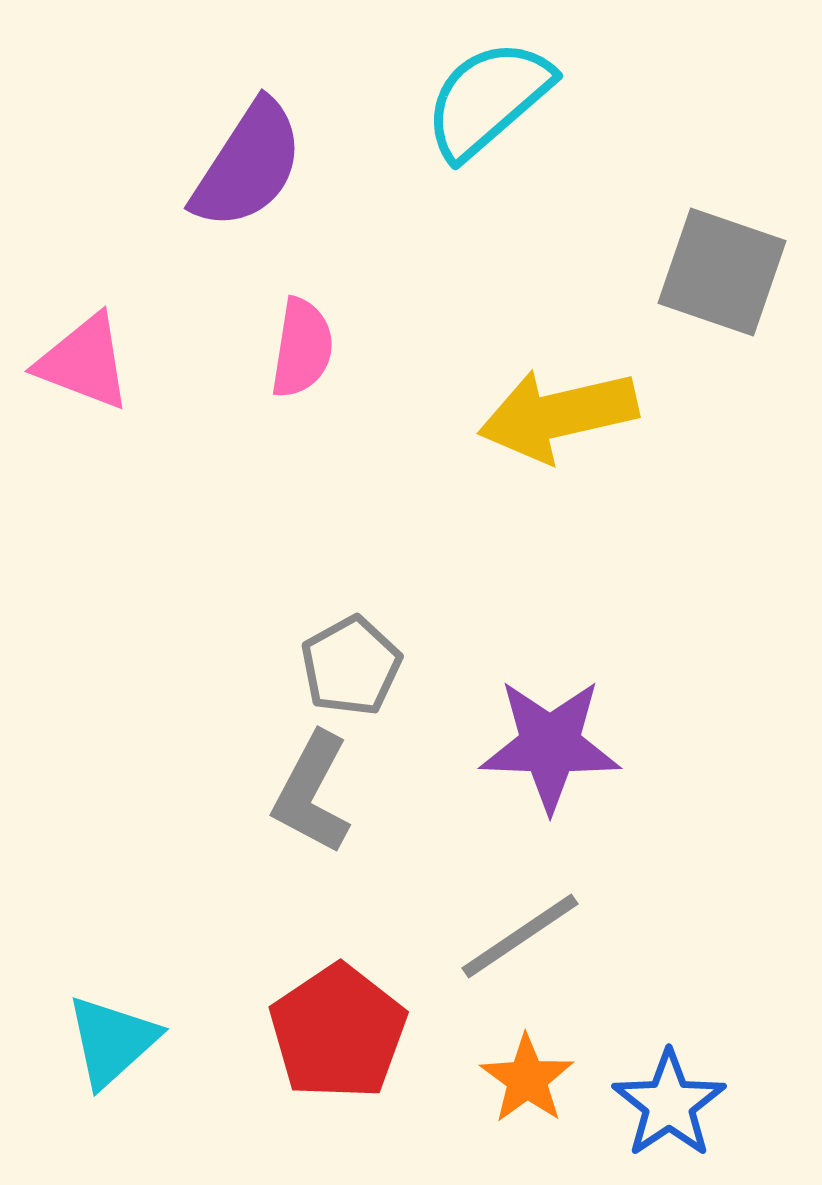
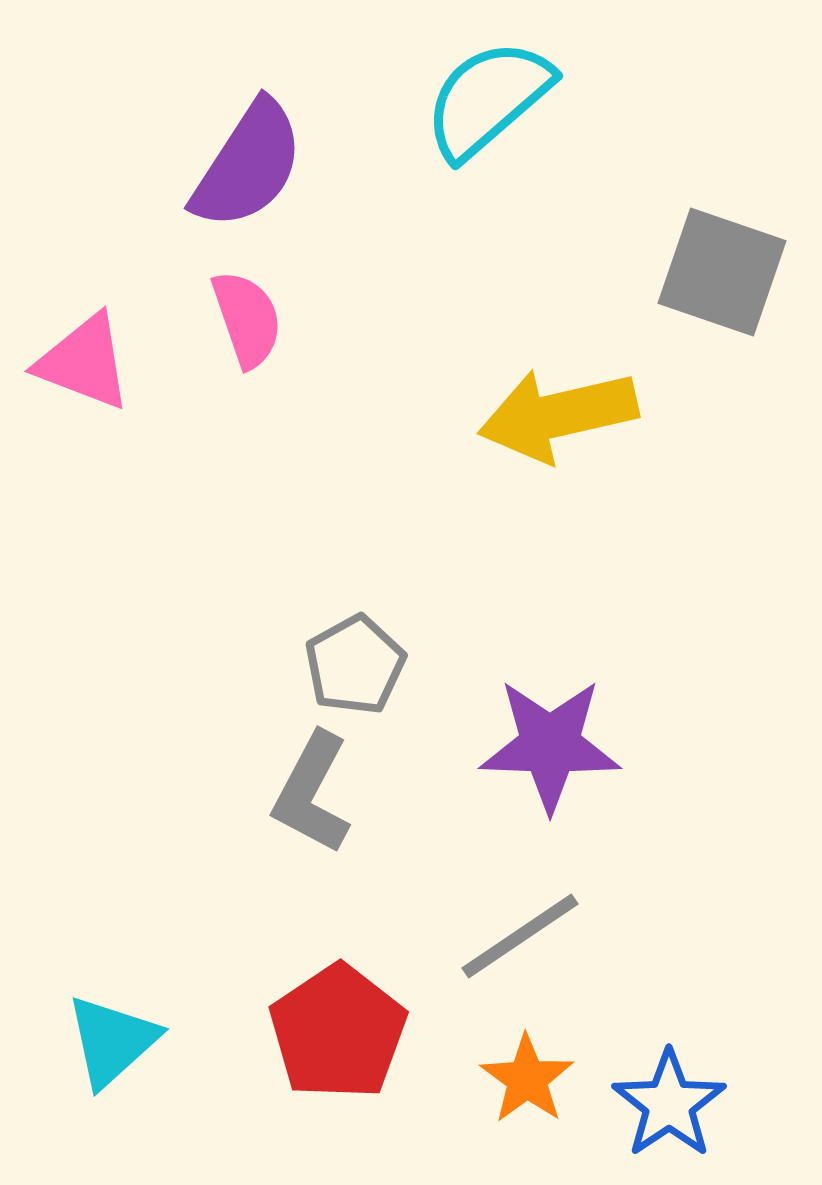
pink semicircle: moved 55 px left, 29 px up; rotated 28 degrees counterclockwise
gray pentagon: moved 4 px right, 1 px up
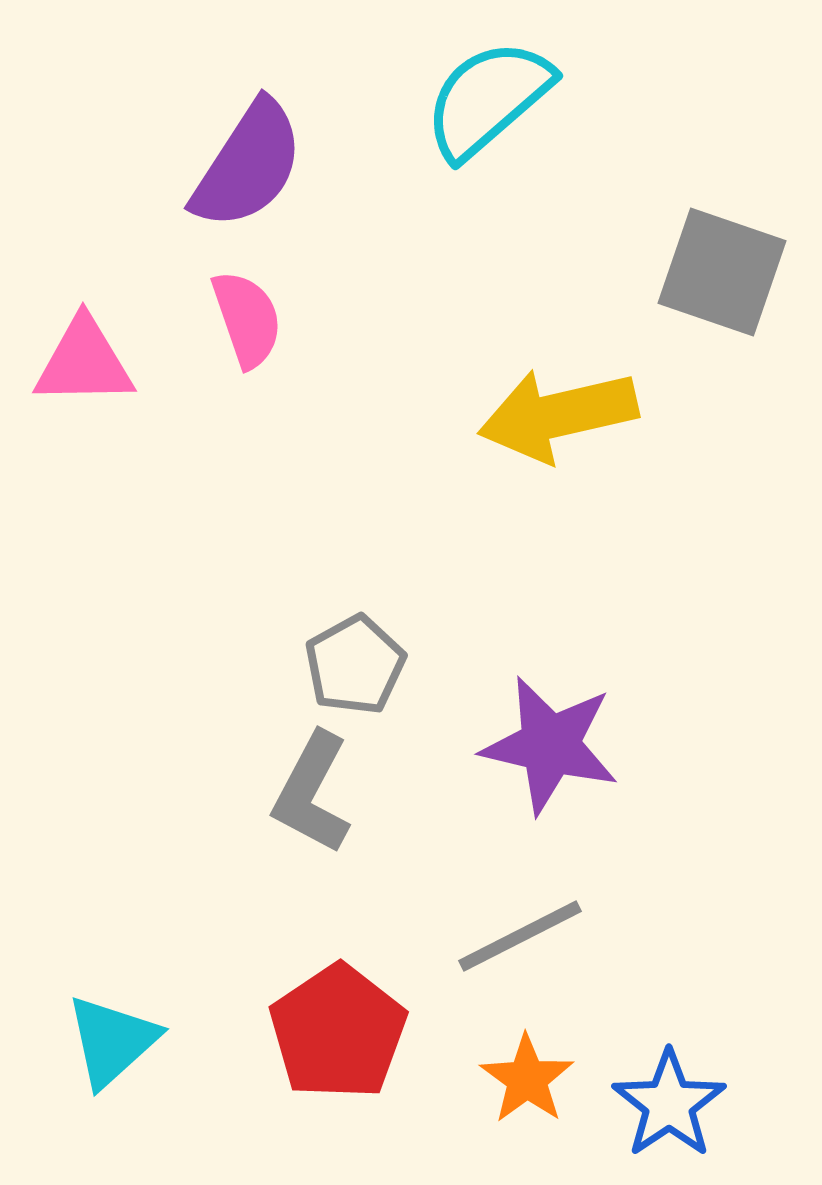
pink triangle: rotated 22 degrees counterclockwise
purple star: rotated 11 degrees clockwise
gray line: rotated 7 degrees clockwise
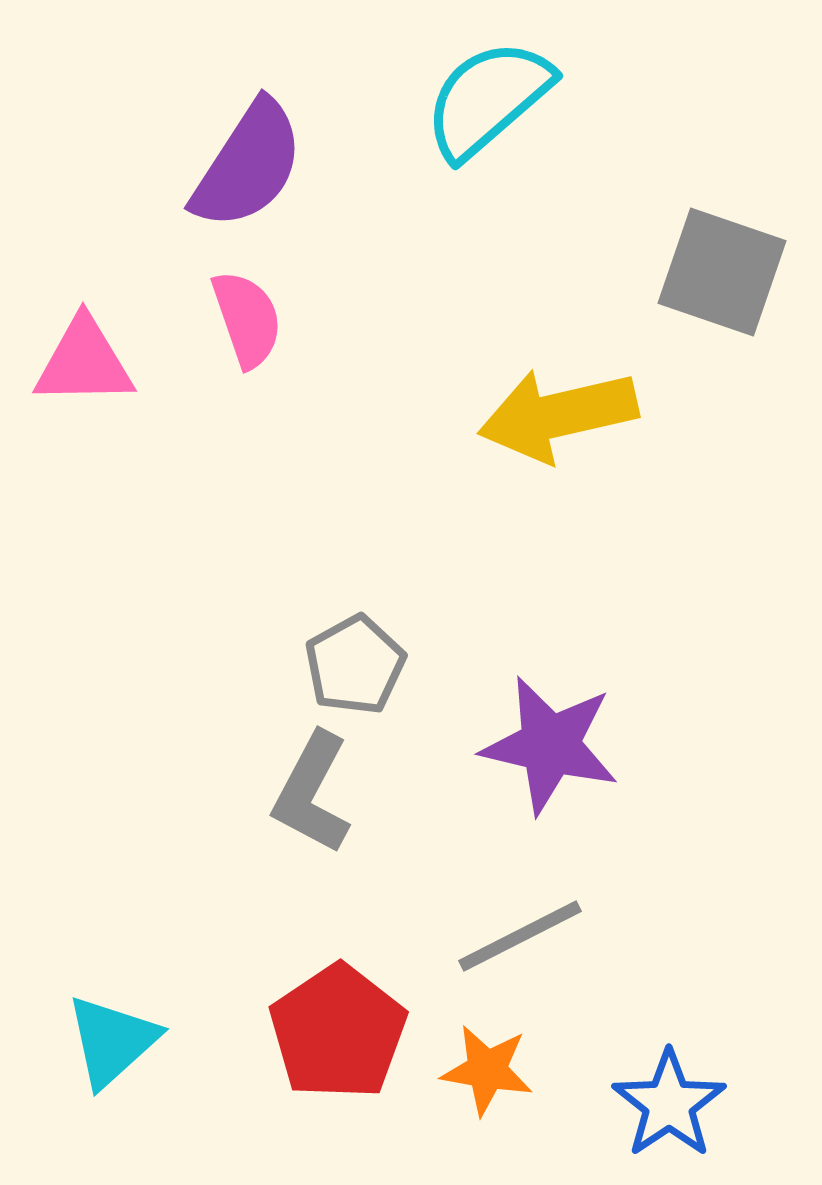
orange star: moved 40 px left, 9 px up; rotated 26 degrees counterclockwise
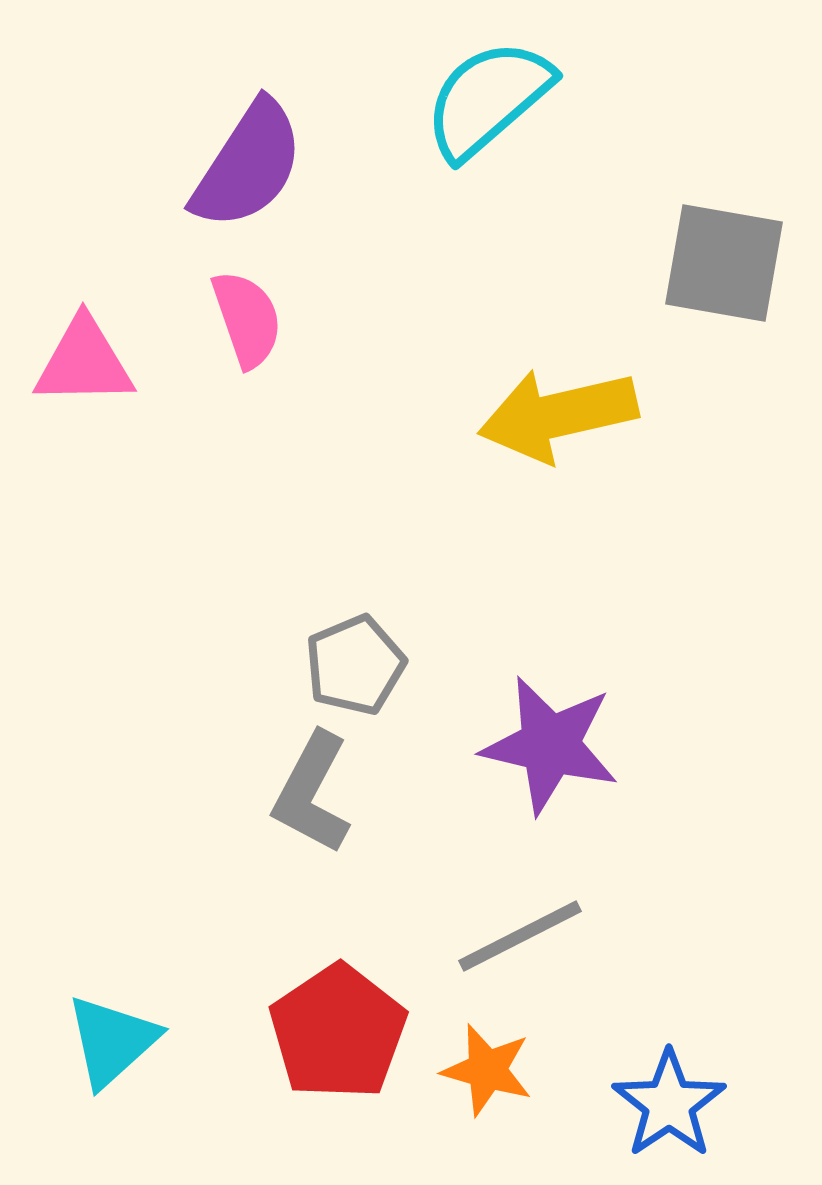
gray square: moved 2 px right, 9 px up; rotated 9 degrees counterclockwise
gray pentagon: rotated 6 degrees clockwise
orange star: rotated 6 degrees clockwise
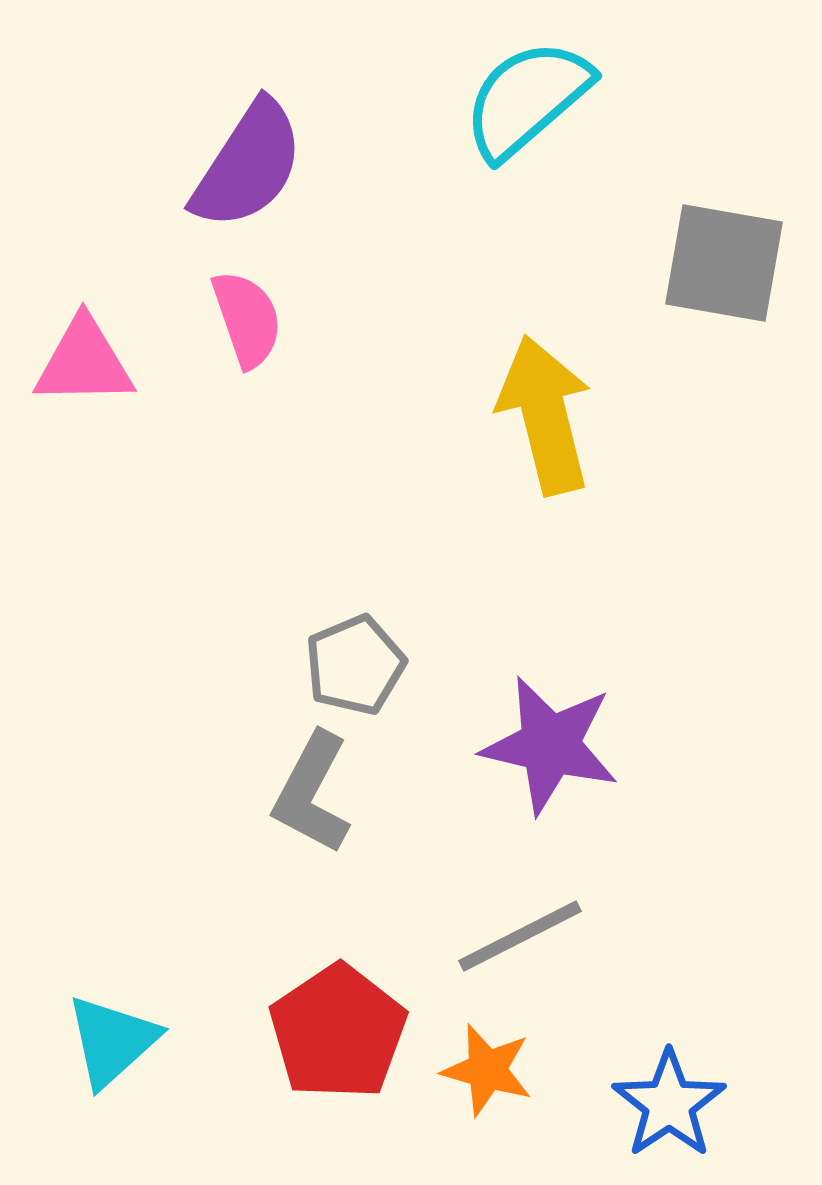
cyan semicircle: moved 39 px right
yellow arrow: moved 13 px left; rotated 89 degrees clockwise
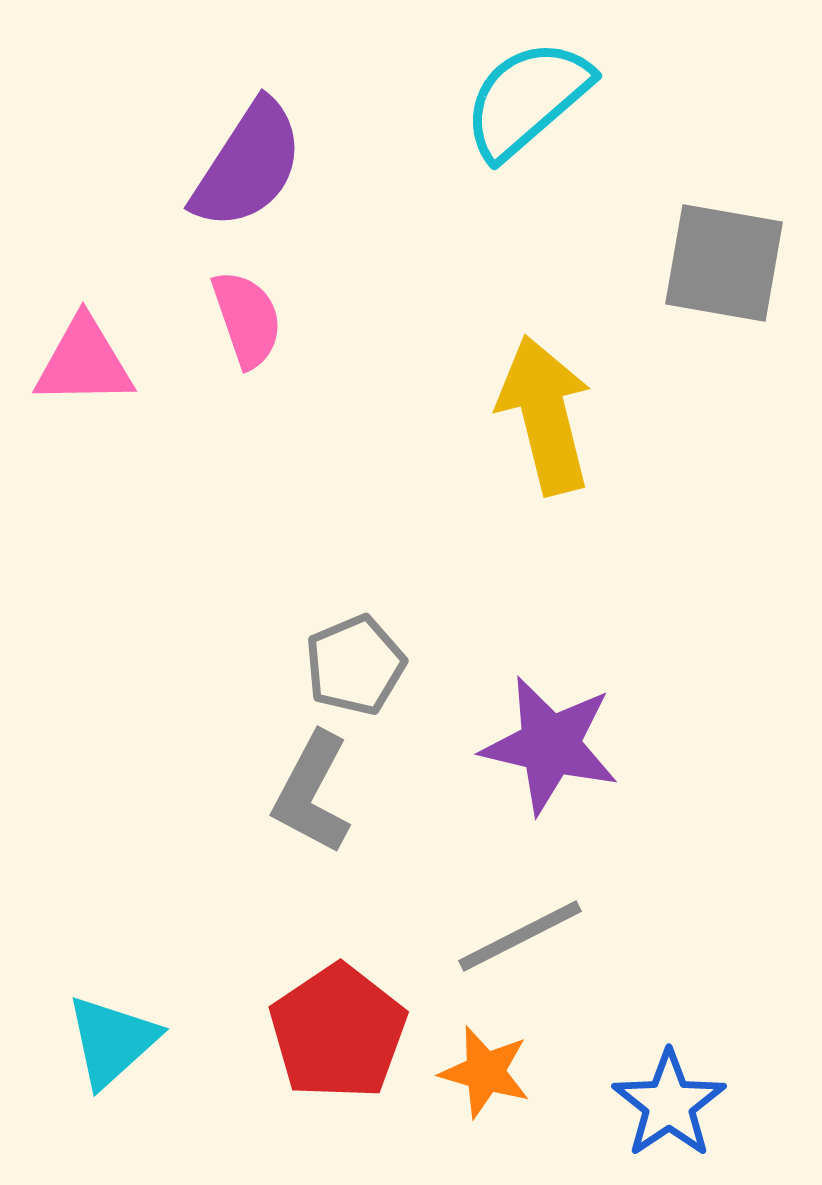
orange star: moved 2 px left, 2 px down
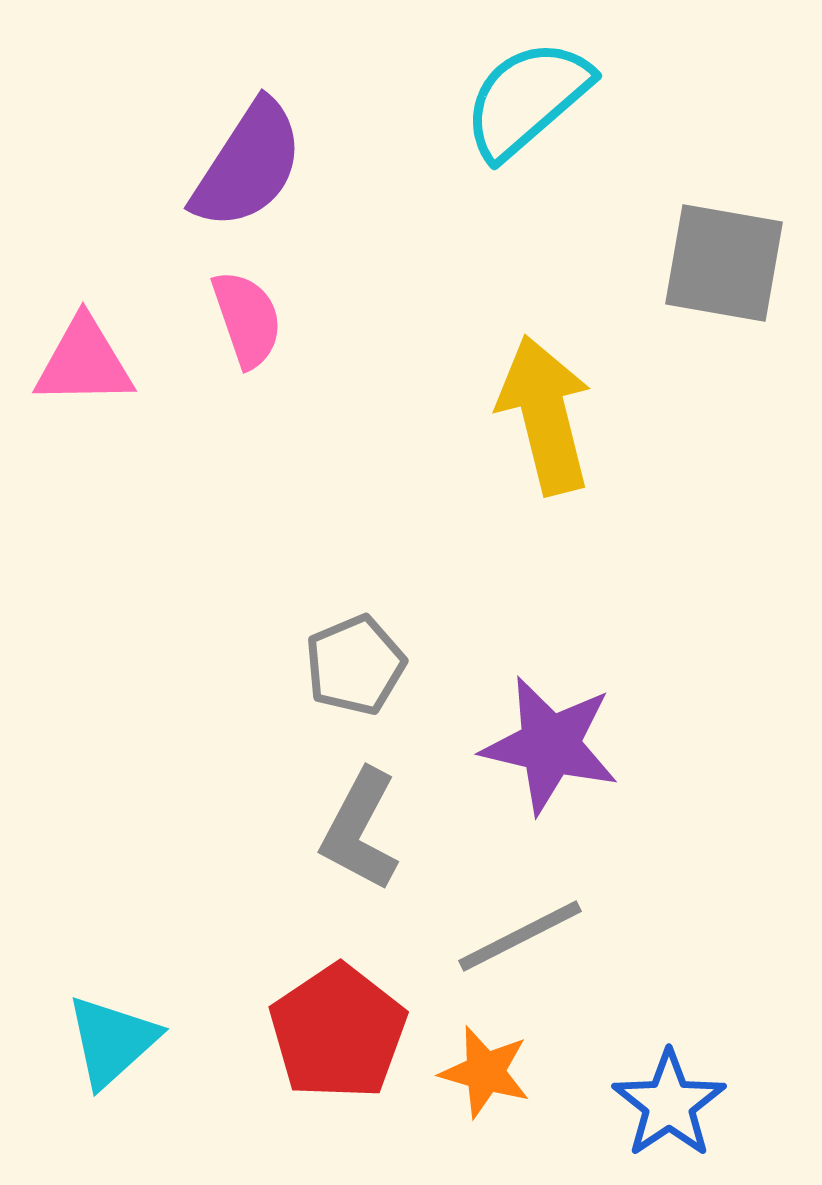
gray L-shape: moved 48 px right, 37 px down
